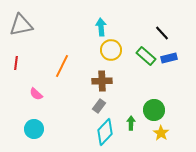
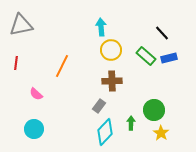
brown cross: moved 10 px right
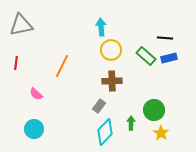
black line: moved 3 px right, 5 px down; rotated 42 degrees counterclockwise
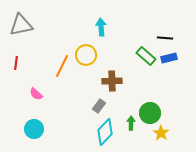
yellow circle: moved 25 px left, 5 px down
green circle: moved 4 px left, 3 px down
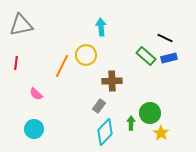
black line: rotated 21 degrees clockwise
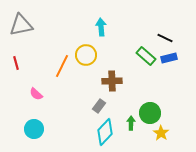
red line: rotated 24 degrees counterclockwise
